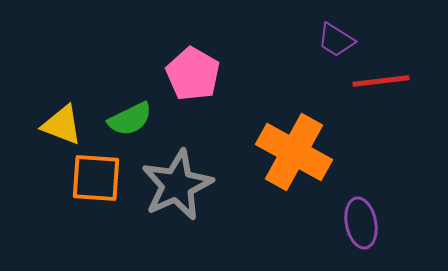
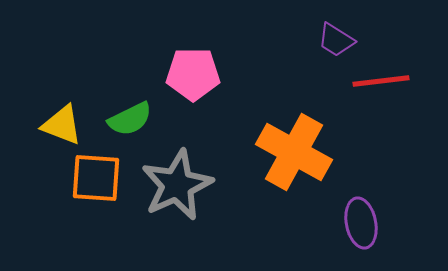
pink pentagon: rotated 30 degrees counterclockwise
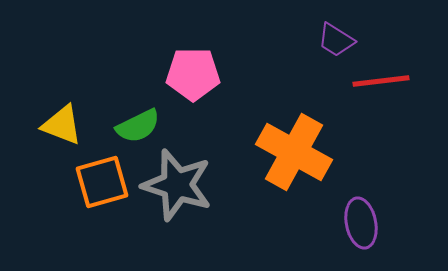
green semicircle: moved 8 px right, 7 px down
orange square: moved 6 px right, 4 px down; rotated 20 degrees counterclockwise
gray star: rotated 30 degrees counterclockwise
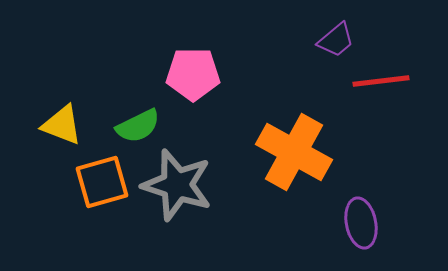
purple trapezoid: rotated 72 degrees counterclockwise
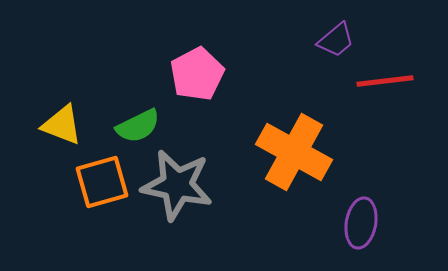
pink pentagon: moved 4 px right; rotated 28 degrees counterclockwise
red line: moved 4 px right
gray star: rotated 6 degrees counterclockwise
purple ellipse: rotated 21 degrees clockwise
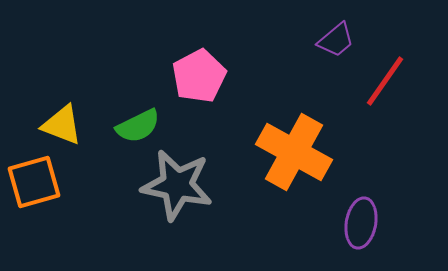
pink pentagon: moved 2 px right, 2 px down
red line: rotated 48 degrees counterclockwise
orange square: moved 68 px left
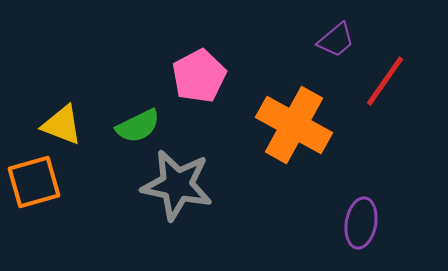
orange cross: moved 27 px up
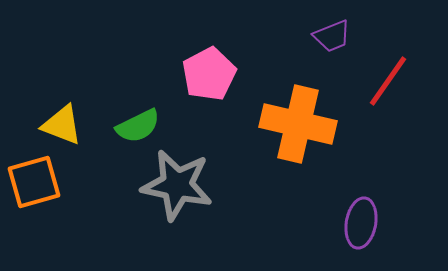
purple trapezoid: moved 4 px left, 4 px up; rotated 18 degrees clockwise
pink pentagon: moved 10 px right, 2 px up
red line: moved 3 px right
orange cross: moved 4 px right, 1 px up; rotated 16 degrees counterclockwise
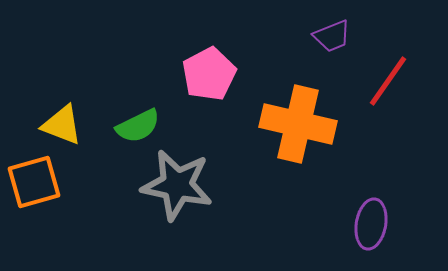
purple ellipse: moved 10 px right, 1 px down
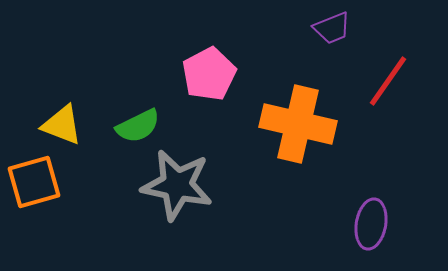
purple trapezoid: moved 8 px up
